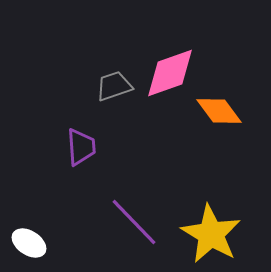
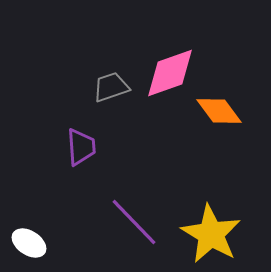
gray trapezoid: moved 3 px left, 1 px down
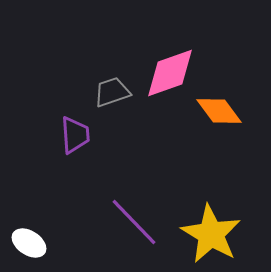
gray trapezoid: moved 1 px right, 5 px down
purple trapezoid: moved 6 px left, 12 px up
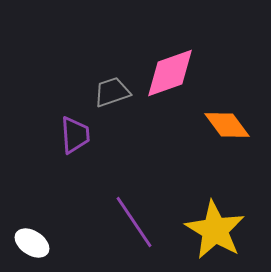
orange diamond: moved 8 px right, 14 px down
purple line: rotated 10 degrees clockwise
yellow star: moved 4 px right, 4 px up
white ellipse: moved 3 px right
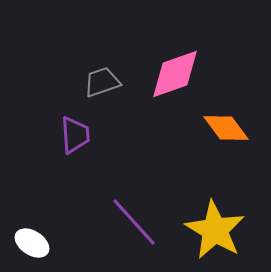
pink diamond: moved 5 px right, 1 px down
gray trapezoid: moved 10 px left, 10 px up
orange diamond: moved 1 px left, 3 px down
purple line: rotated 8 degrees counterclockwise
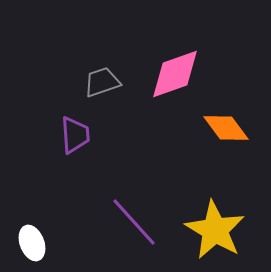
white ellipse: rotated 36 degrees clockwise
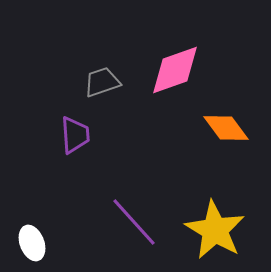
pink diamond: moved 4 px up
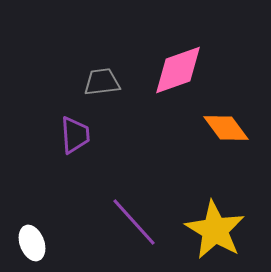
pink diamond: moved 3 px right
gray trapezoid: rotated 12 degrees clockwise
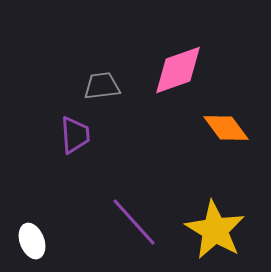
gray trapezoid: moved 4 px down
white ellipse: moved 2 px up
